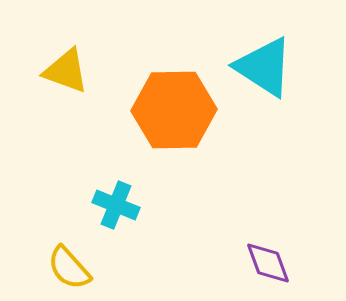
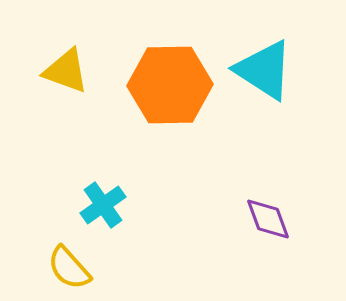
cyan triangle: moved 3 px down
orange hexagon: moved 4 px left, 25 px up
cyan cross: moved 13 px left; rotated 33 degrees clockwise
purple diamond: moved 44 px up
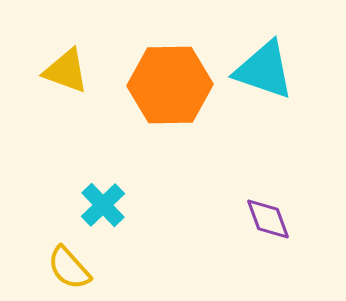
cyan triangle: rotated 14 degrees counterclockwise
cyan cross: rotated 9 degrees counterclockwise
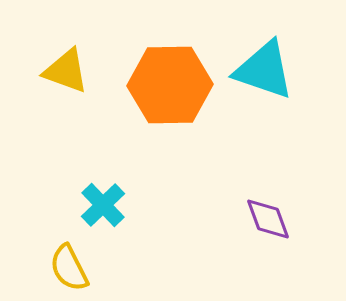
yellow semicircle: rotated 15 degrees clockwise
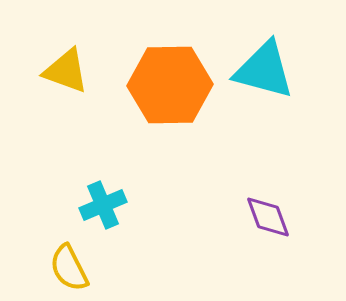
cyan triangle: rotated 4 degrees counterclockwise
cyan cross: rotated 21 degrees clockwise
purple diamond: moved 2 px up
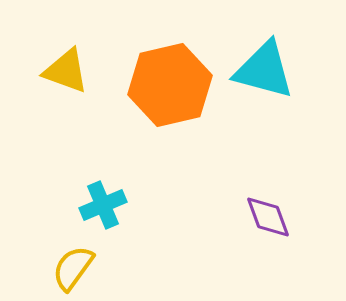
orange hexagon: rotated 12 degrees counterclockwise
yellow semicircle: moved 4 px right; rotated 63 degrees clockwise
